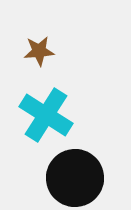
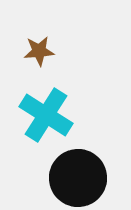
black circle: moved 3 px right
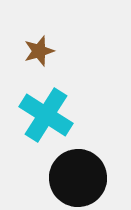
brown star: rotated 12 degrees counterclockwise
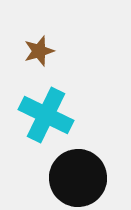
cyan cross: rotated 6 degrees counterclockwise
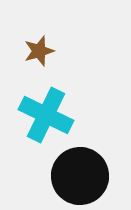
black circle: moved 2 px right, 2 px up
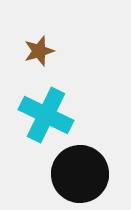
black circle: moved 2 px up
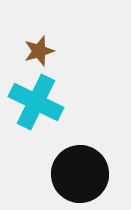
cyan cross: moved 10 px left, 13 px up
